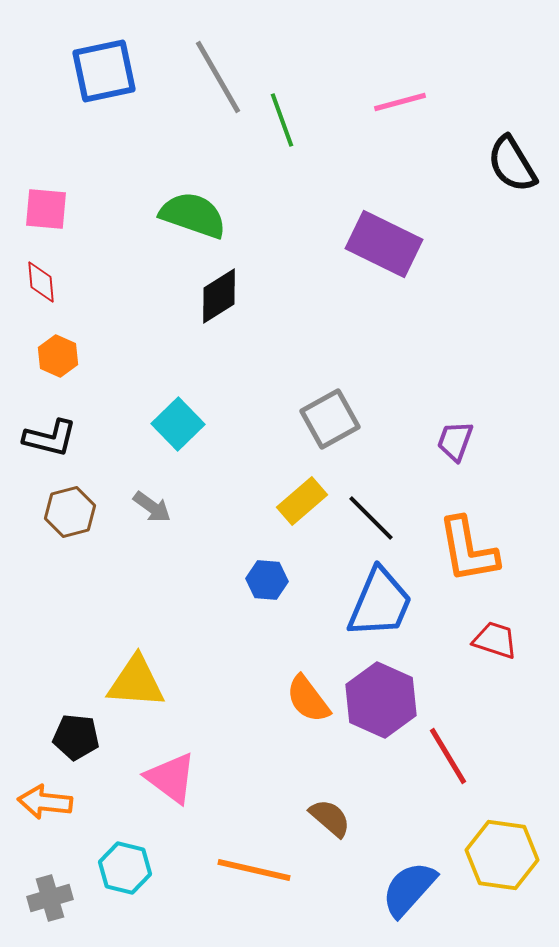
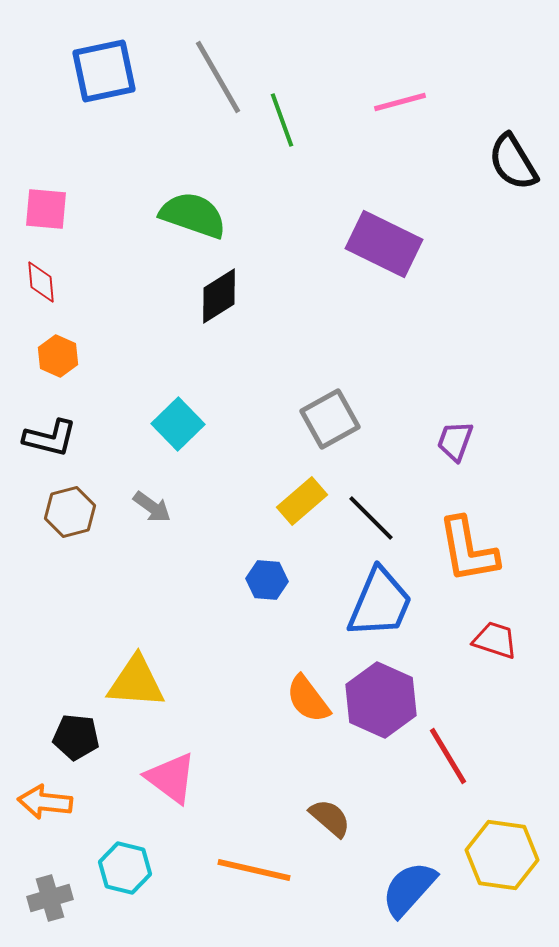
black semicircle: moved 1 px right, 2 px up
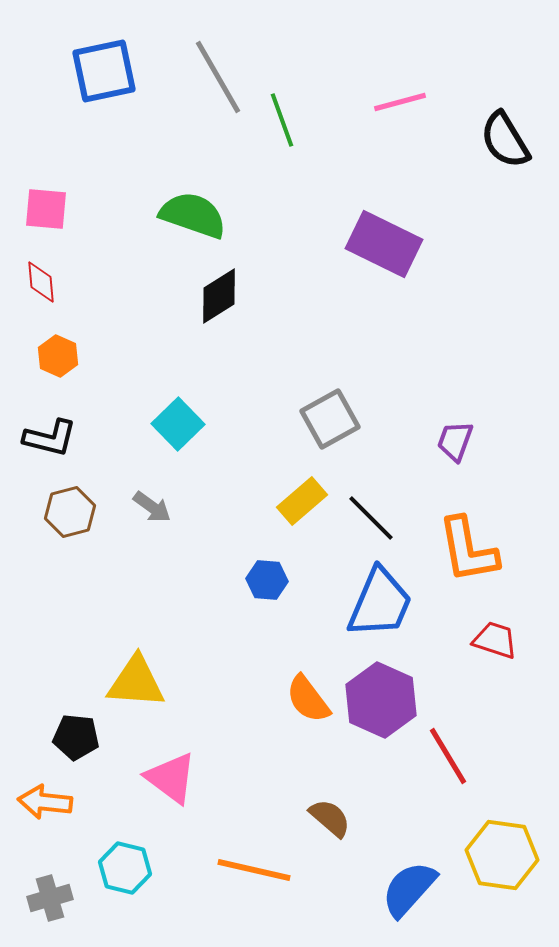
black semicircle: moved 8 px left, 22 px up
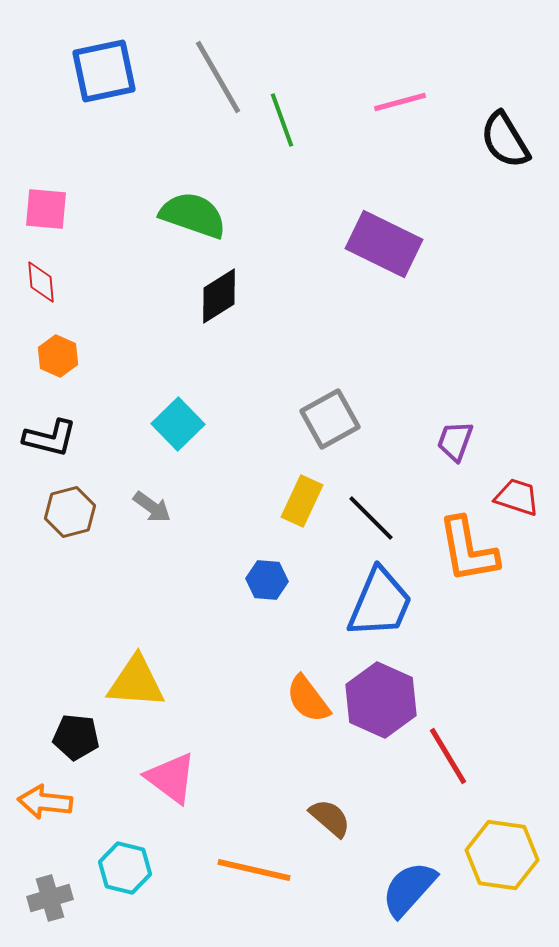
yellow rectangle: rotated 24 degrees counterclockwise
red trapezoid: moved 22 px right, 143 px up
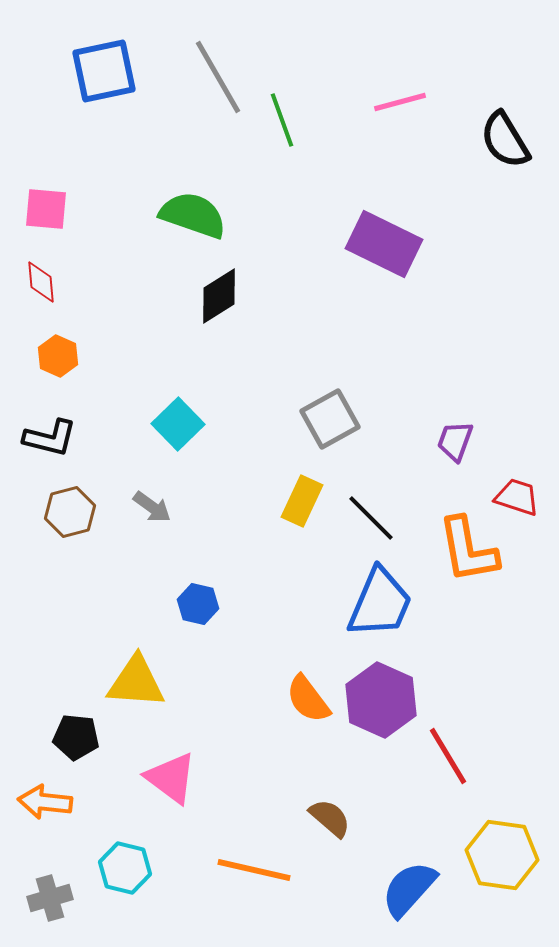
blue hexagon: moved 69 px left, 24 px down; rotated 9 degrees clockwise
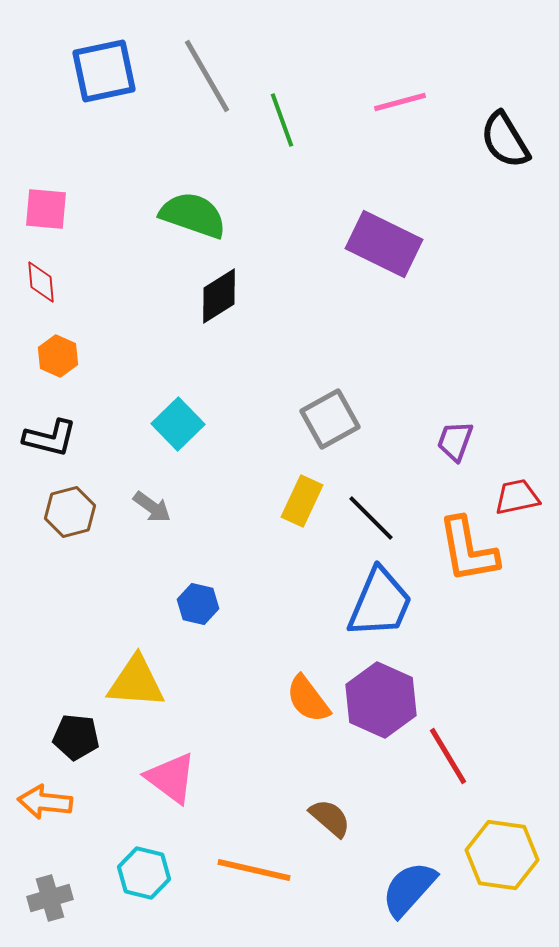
gray line: moved 11 px left, 1 px up
red trapezoid: rotated 30 degrees counterclockwise
cyan hexagon: moved 19 px right, 5 px down
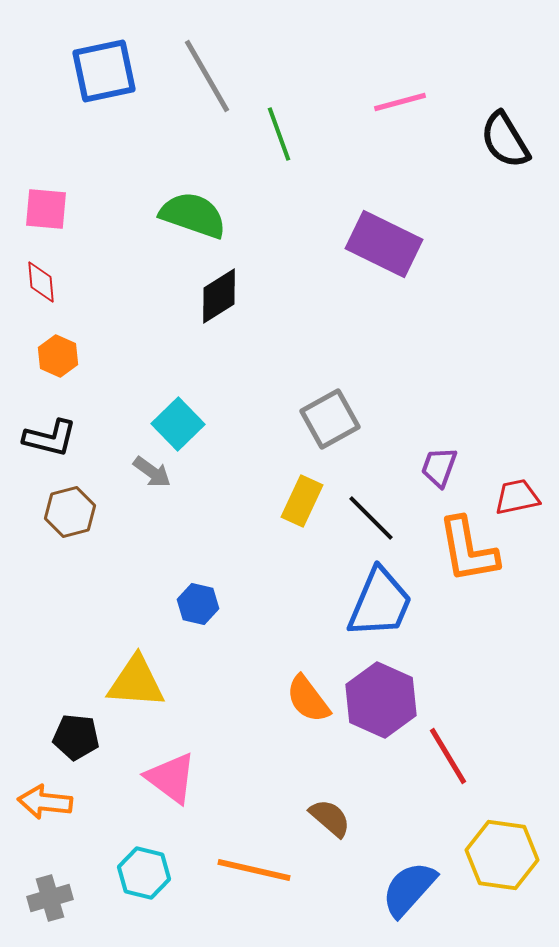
green line: moved 3 px left, 14 px down
purple trapezoid: moved 16 px left, 26 px down
gray arrow: moved 35 px up
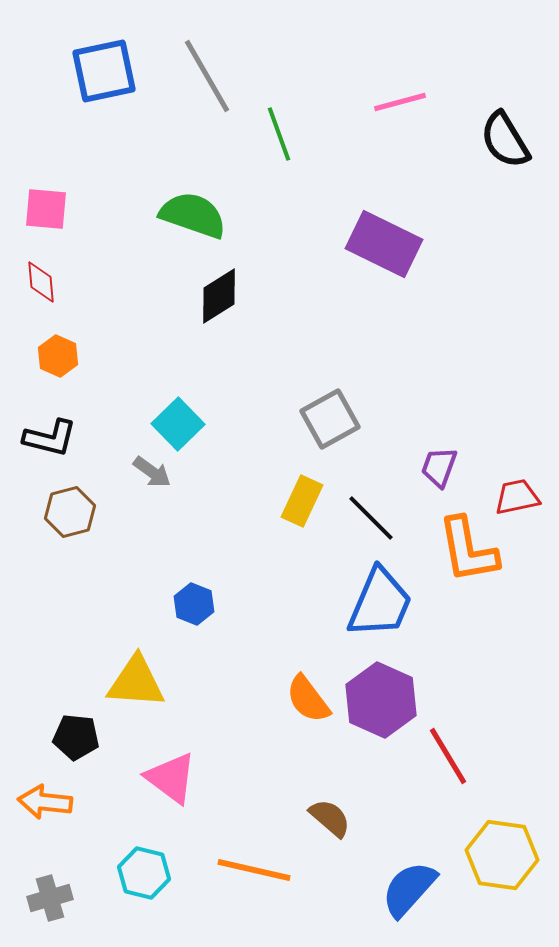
blue hexagon: moved 4 px left; rotated 9 degrees clockwise
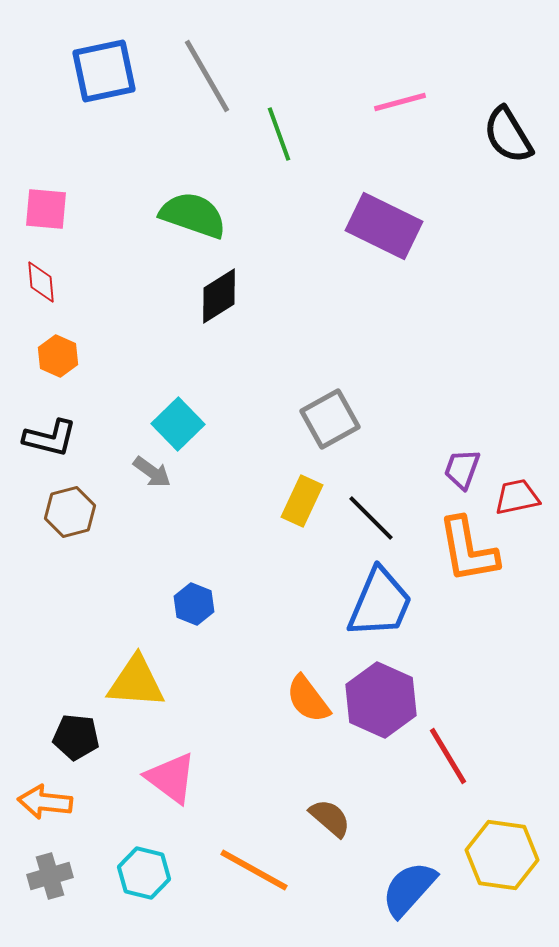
black semicircle: moved 3 px right, 5 px up
purple rectangle: moved 18 px up
purple trapezoid: moved 23 px right, 2 px down
orange line: rotated 16 degrees clockwise
gray cross: moved 22 px up
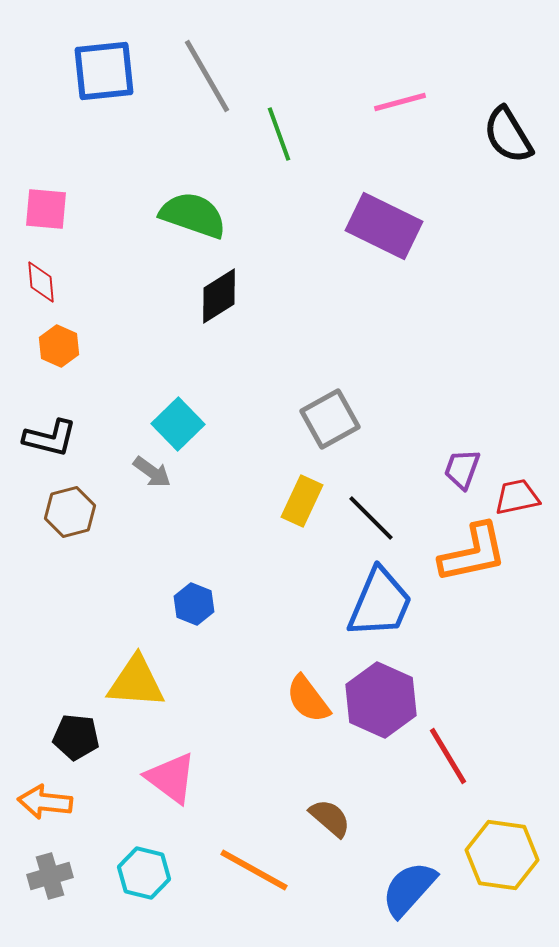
blue square: rotated 6 degrees clockwise
orange hexagon: moved 1 px right, 10 px up
orange L-shape: moved 5 px right, 3 px down; rotated 92 degrees counterclockwise
